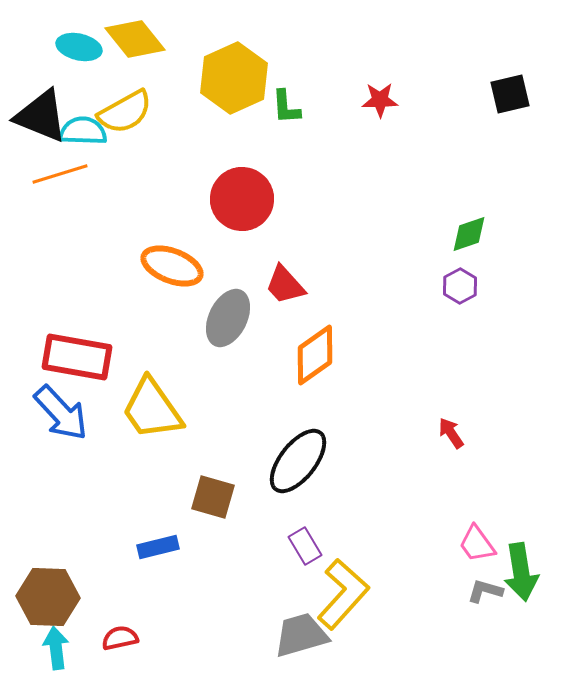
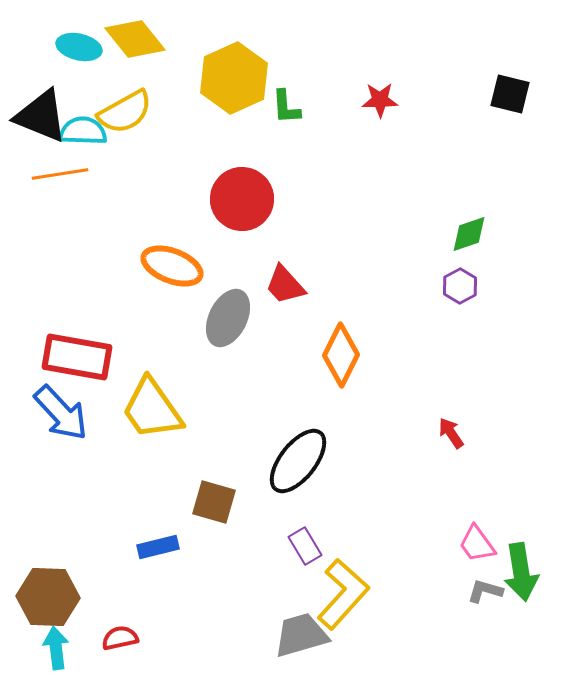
black square: rotated 27 degrees clockwise
orange line: rotated 8 degrees clockwise
orange diamond: moved 26 px right; rotated 28 degrees counterclockwise
brown square: moved 1 px right, 5 px down
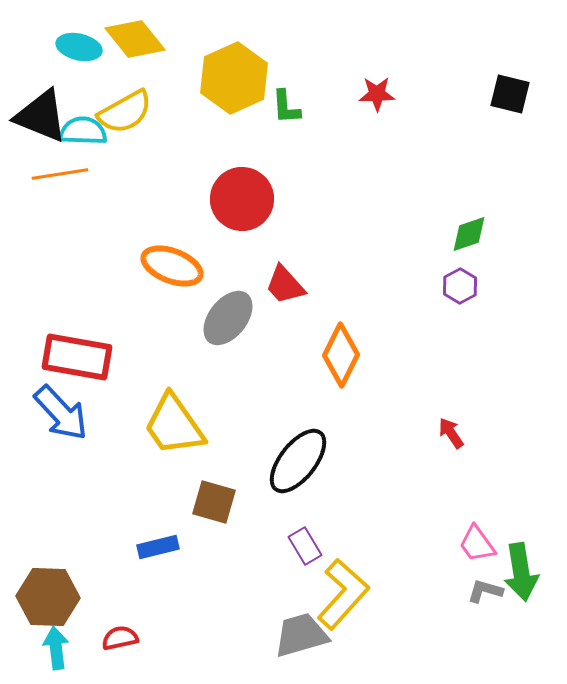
red star: moved 3 px left, 6 px up
gray ellipse: rotated 12 degrees clockwise
yellow trapezoid: moved 22 px right, 16 px down
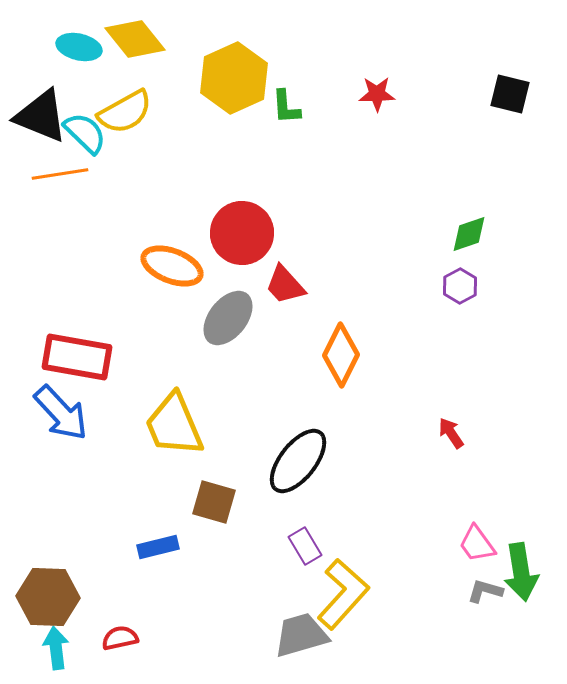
cyan semicircle: moved 2 px right, 2 px down; rotated 42 degrees clockwise
red circle: moved 34 px down
yellow trapezoid: rotated 12 degrees clockwise
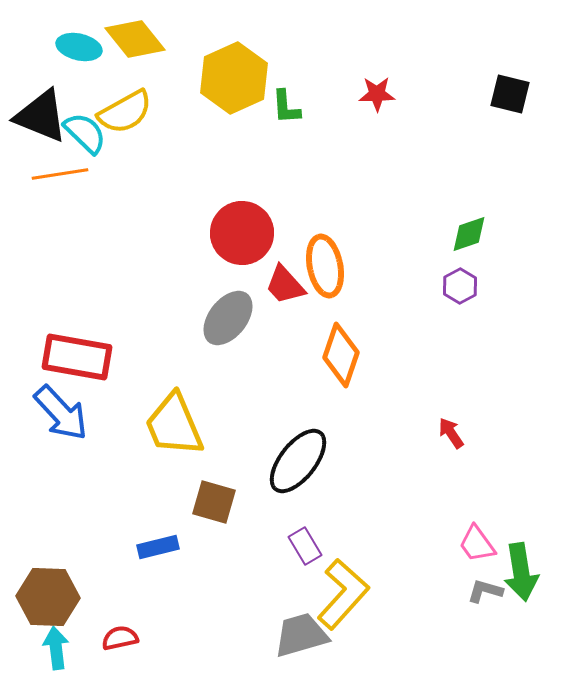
orange ellipse: moved 153 px right; rotated 58 degrees clockwise
orange diamond: rotated 8 degrees counterclockwise
